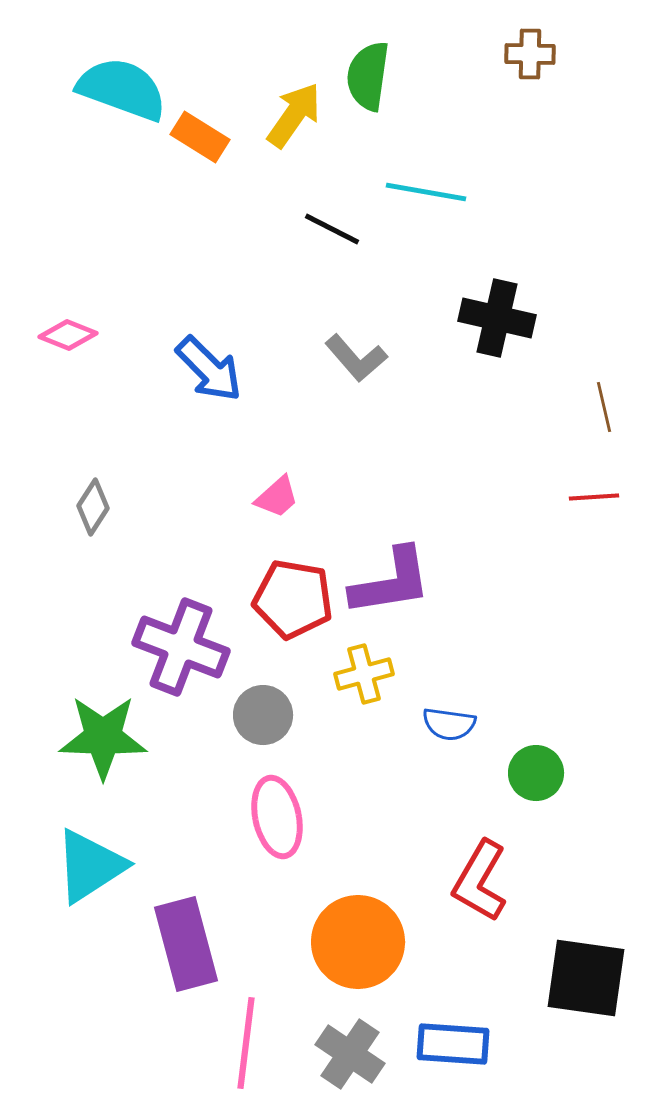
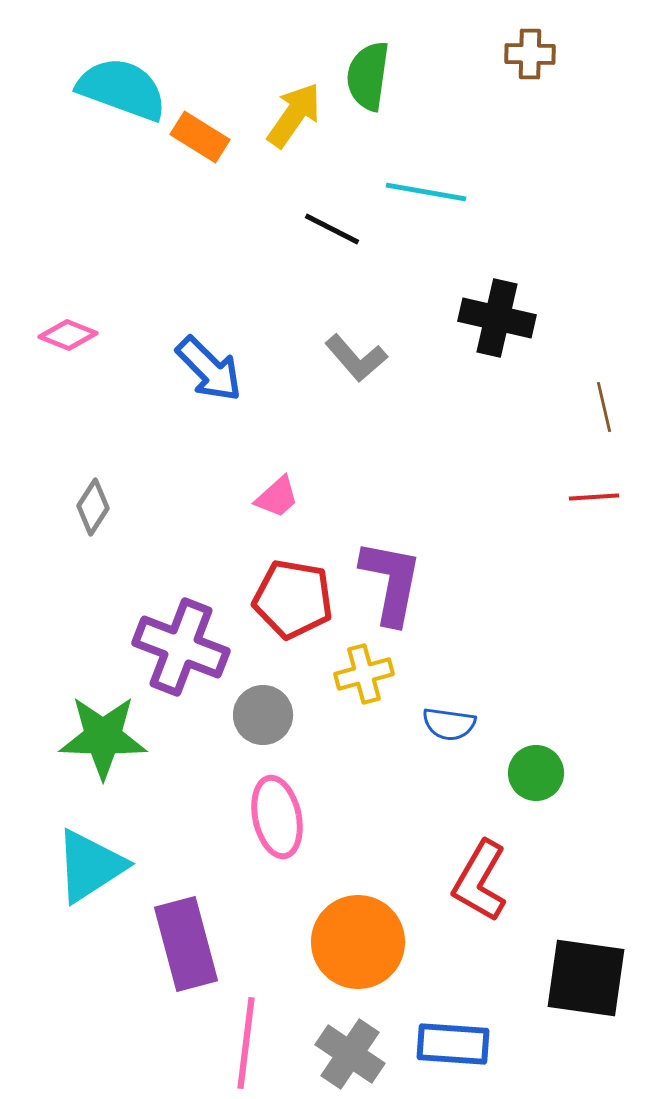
purple L-shape: rotated 70 degrees counterclockwise
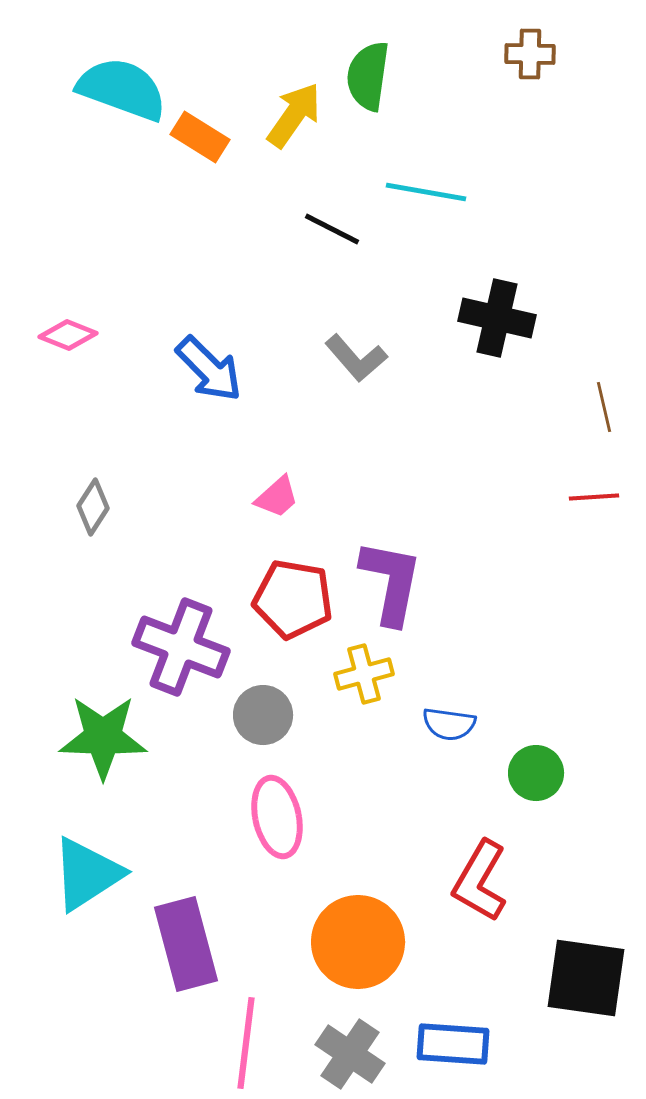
cyan triangle: moved 3 px left, 8 px down
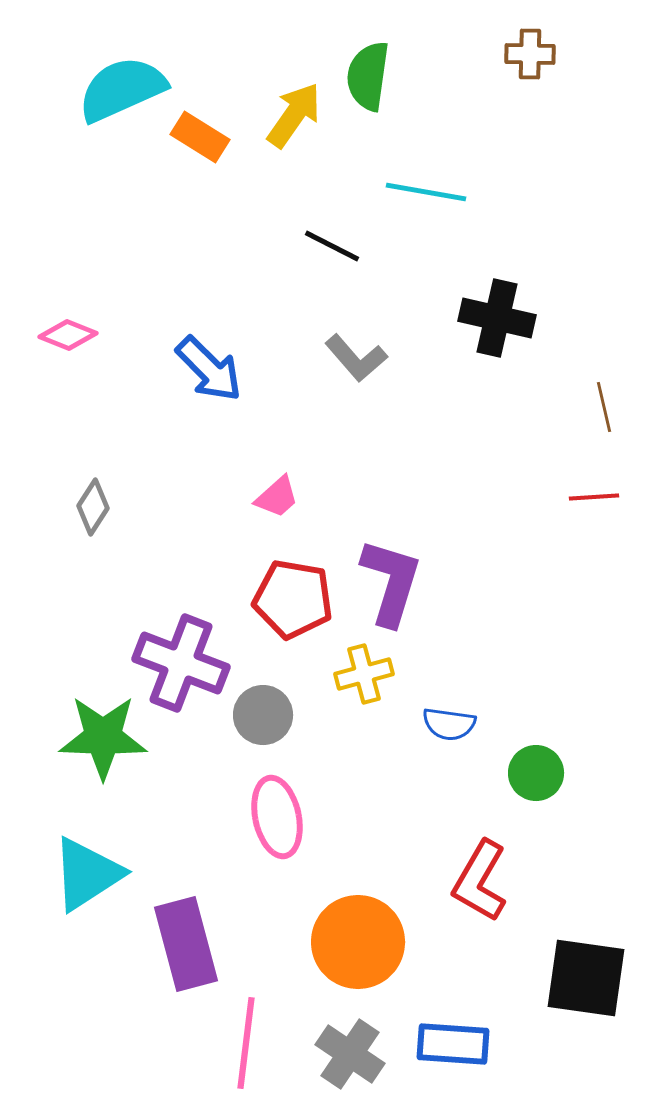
cyan semicircle: rotated 44 degrees counterclockwise
black line: moved 17 px down
purple L-shape: rotated 6 degrees clockwise
purple cross: moved 16 px down
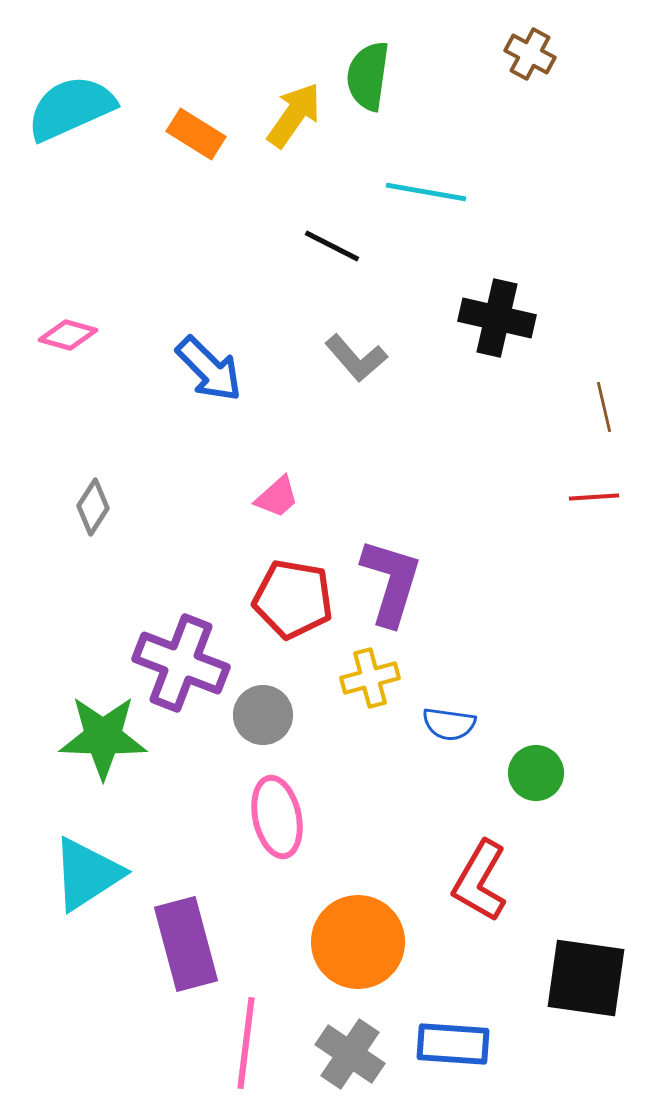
brown cross: rotated 27 degrees clockwise
cyan semicircle: moved 51 px left, 19 px down
orange rectangle: moved 4 px left, 3 px up
pink diamond: rotated 6 degrees counterclockwise
yellow cross: moved 6 px right, 4 px down
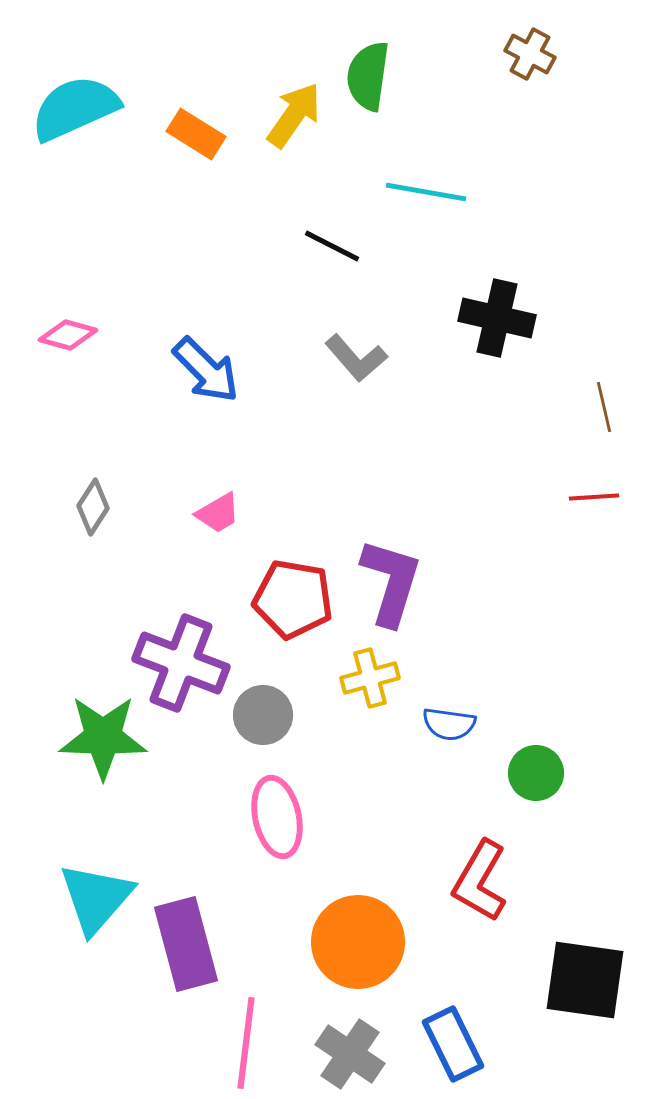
cyan semicircle: moved 4 px right
blue arrow: moved 3 px left, 1 px down
pink trapezoid: moved 59 px left, 16 px down; rotated 12 degrees clockwise
cyan triangle: moved 9 px right, 24 px down; rotated 16 degrees counterclockwise
black square: moved 1 px left, 2 px down
blue rectangle: rotated 60 degrees clockwise
